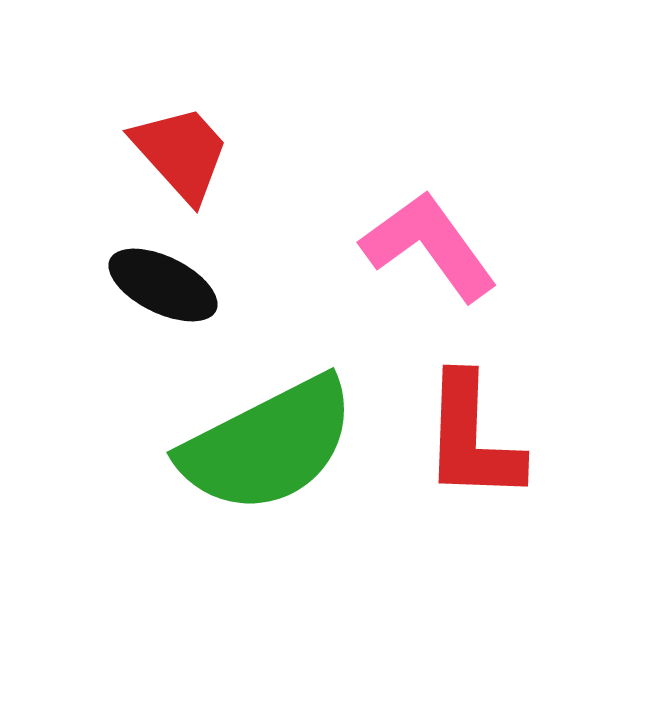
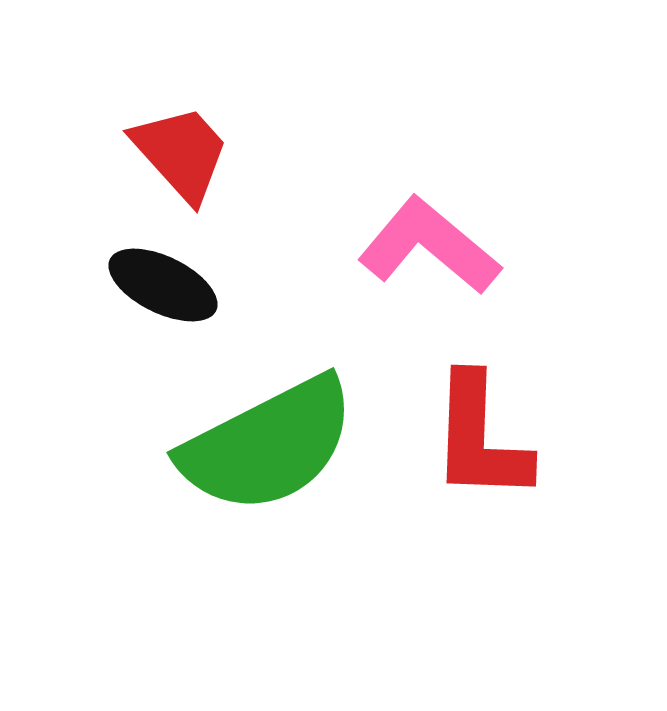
pink L-shape: rotated 14 degrees counterclockwise
red L-shape: moved 8 px right
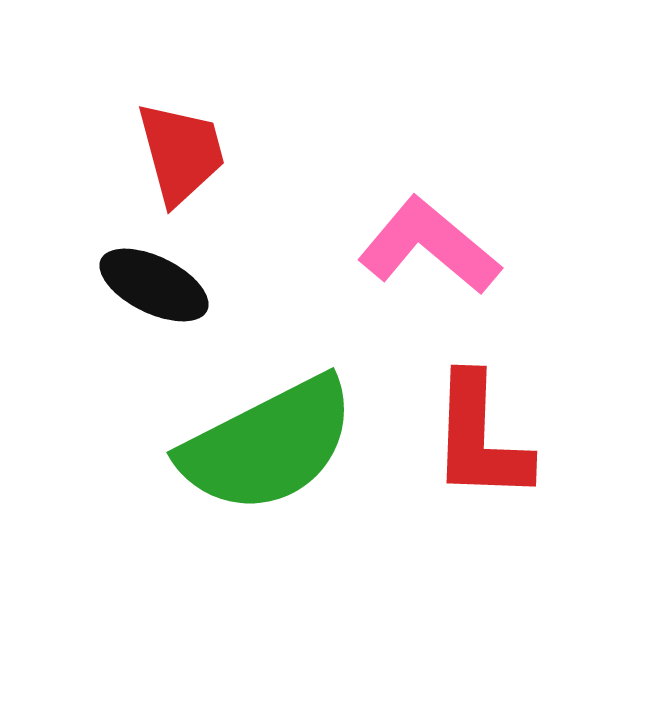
red trapezoid: rotated 27 degrees clockwise
black ellipse: moved 9 px left
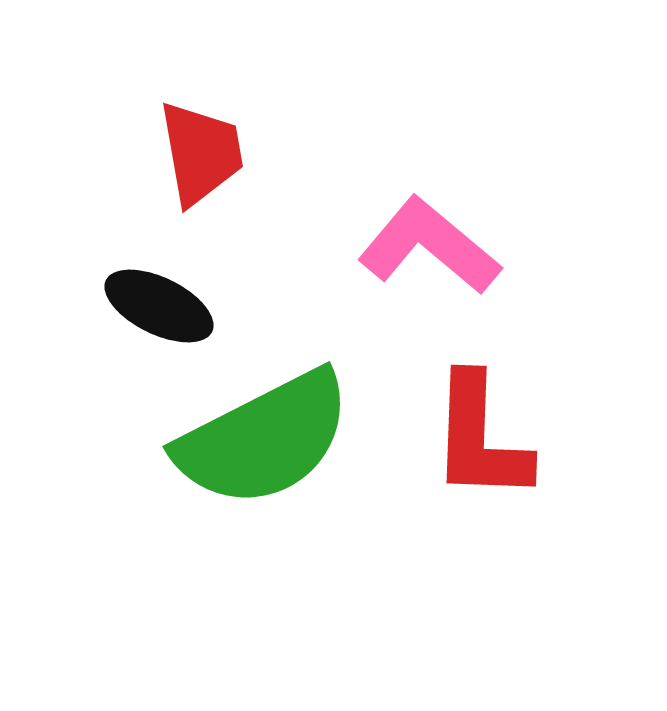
red trapezoid: moved 20 px right; rotated 5 degrees clockwise
black ellipse: moved 5 px right, 21 px down
green semicircle: moved 4 px left, 6 px up
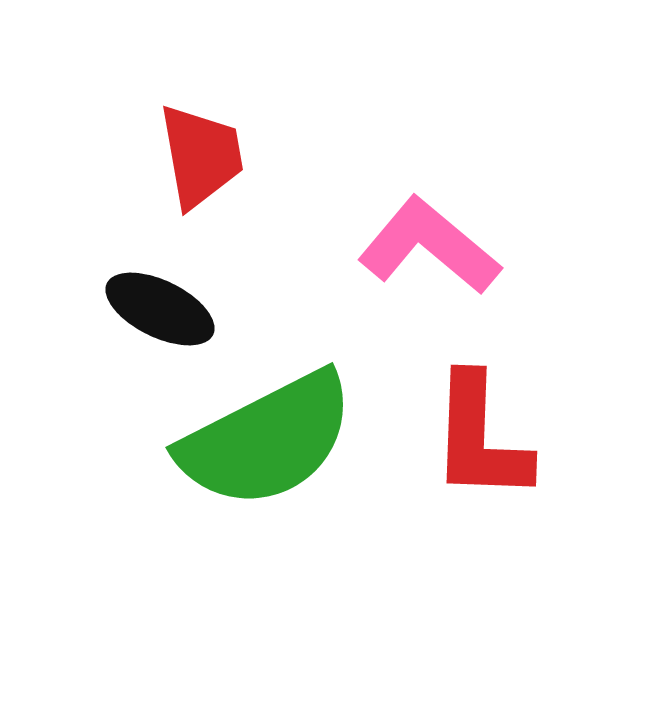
red trapezoid: moved 3 px down
black ellipse: moved 1 px right, 3 px down
green semicircle: moved 3 px right, 1 px down
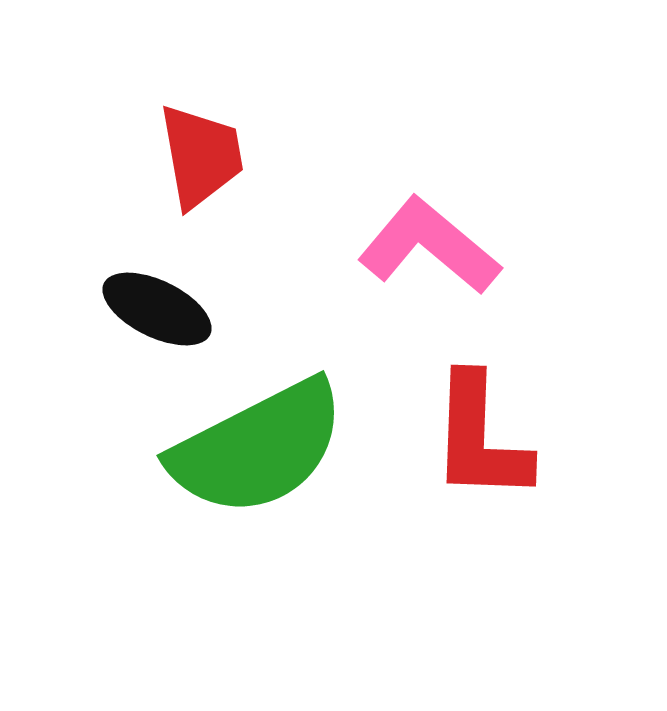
black ellipse: moved 3 px left
green semicircle: moved 9 px left, 8 px down
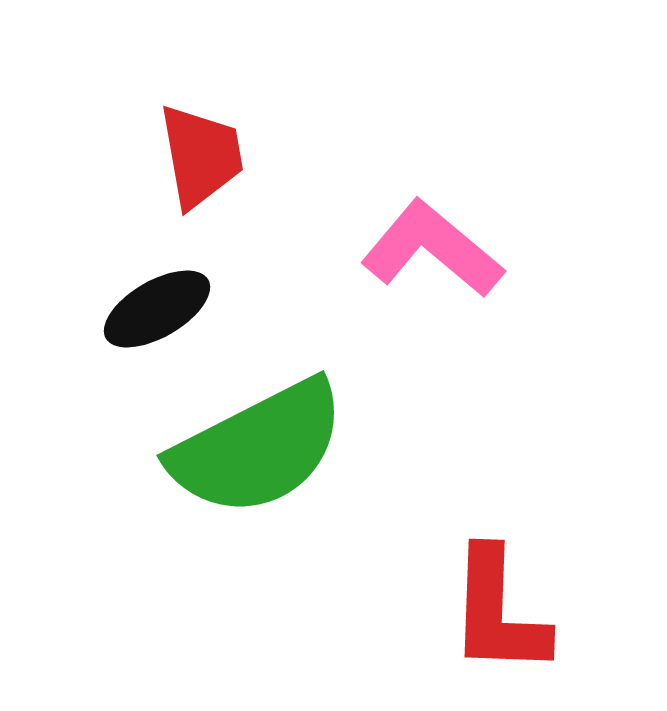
pink L-shape: moved 3 px right, 3 px down
black ellipse: rotated 56 degrees counterclockwise
red L-shape: moved 18 px right, 174 px down
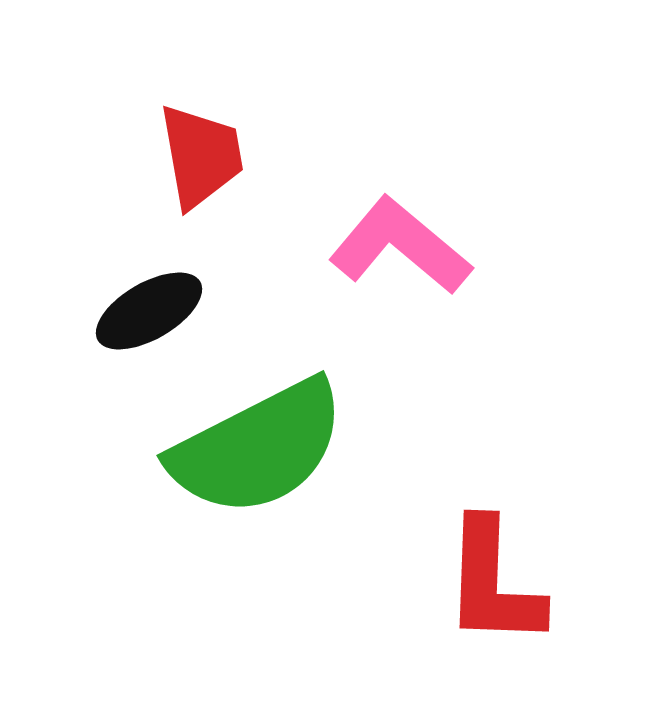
pink L-shape: moved 32 px left, 3 px up
black ellipse: moved 8 px left, 2 px down
red L-shape: moved 5 px left, 29 px up
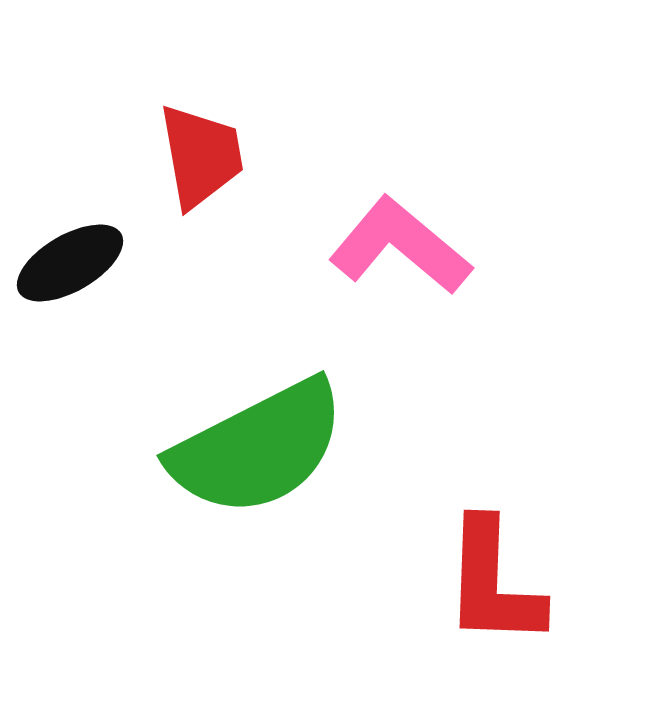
black ellipse: moved 79 px left, 48 px up
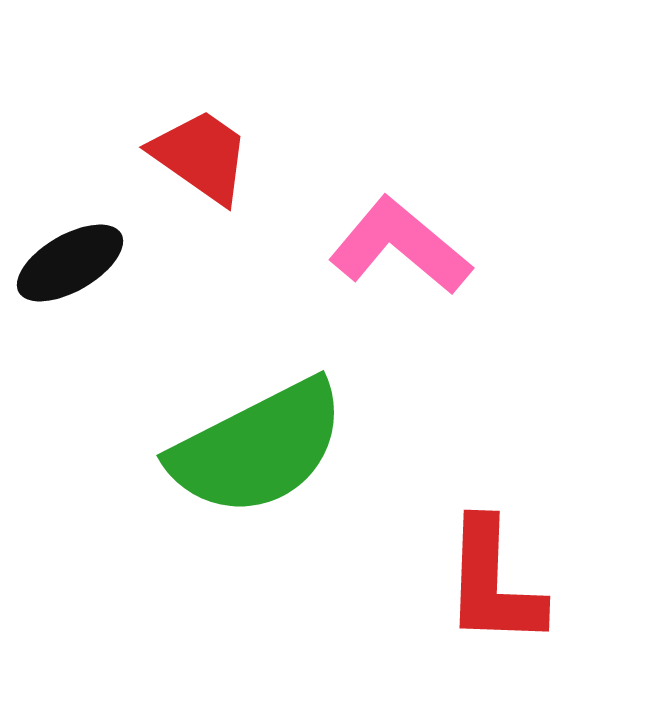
red trapezoid: rotated 45 degrees counterclockwise
